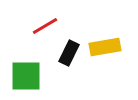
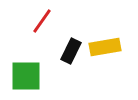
red line: moved 3 px left, 5 px up; rotated 24 degrees counterclockwise
black rectangle: moved 2 px right, 2 px up
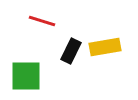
red line: rotated 72 degrees clockwise
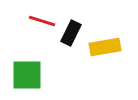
black rectangle: moved 18 px up
green square: moved 1 px right, 1 px up
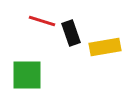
black rectangle: rotated 45 degrees counterclockwise
